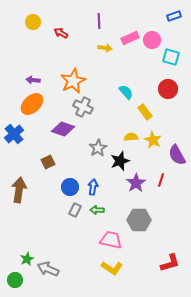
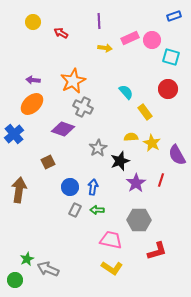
yellow star: moved 1 px left, 3 px down
red L-shape: moved 13 px left, 12 px up
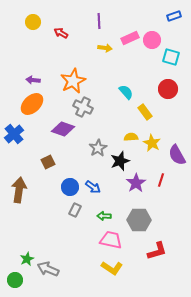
blue arrow: rotated 119 degrees clockwise
green arrow: moved 7 px right, 6 px down
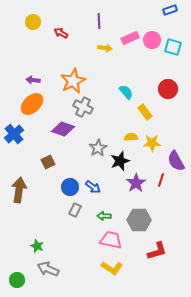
blue rectangle: moved 4 px left, 6 px up
cyan square: moved 2 px right, 10 px up
yellow star: rotated 30 degrees counterclockwise
purple semicircle: moved 1 px left, 6 px down
green star: moved 10 px right, 13 px up; rotated 24 degrees counterclockwise
green circle: moved 2 px right
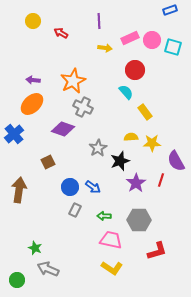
yellow circle: moved 1 px up
red circle: moved 33 px left, 19 px up
green star: moved 2 px left, 2 px down
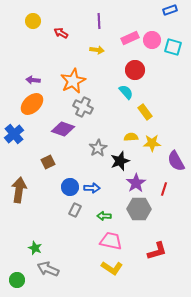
yellow arrow: moved 8 px left, 2 px down
red line: moved 3 px right, 9 px down
blue arrow: moved 1 px left, 1 px down; rotated 35 degrees counterclockwise
gray hexagon: moved 11 px up
pink trapezoid: moved 1 px down
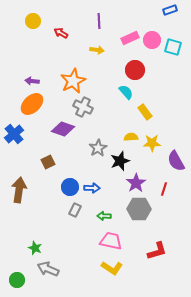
purple arrow: moved 1 px left, 1 px down
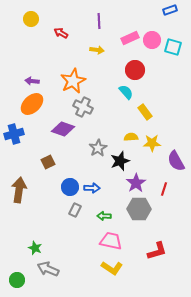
yellow circle: moved 2 px left, 2 px up
blue cross: rotated 24 degrees clockwise
